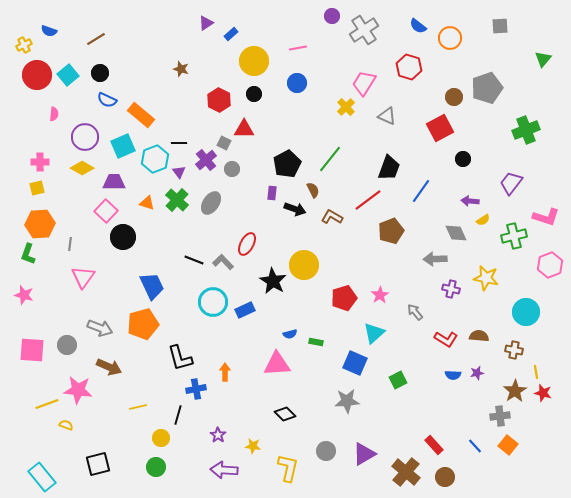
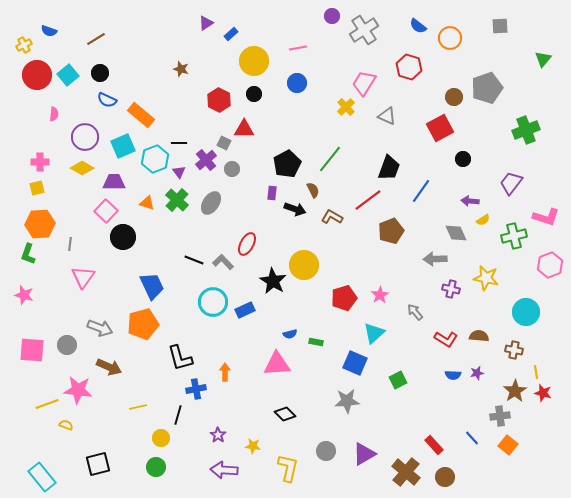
blue line at (475, 446): moved 3 px left, 8 px up
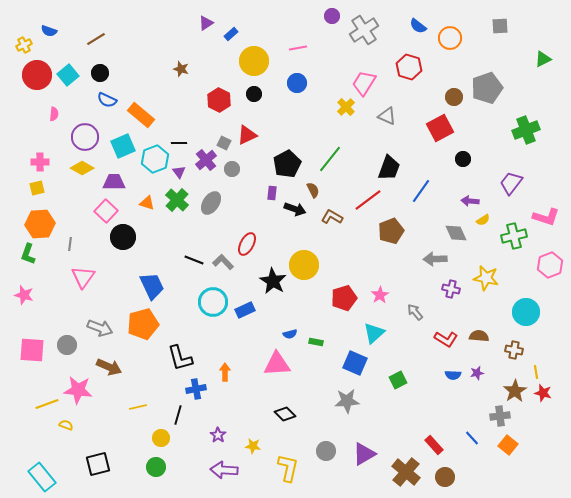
green triangle at (543, 59): rotated 24 degrees clockwise
red triangle at (244, 129): moved 3 px right, 6 px down; rotated 25 degrees counterclockwise
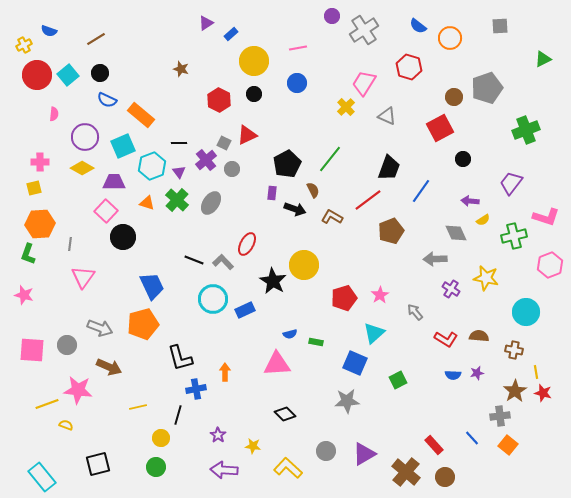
cyan hexagon at (155, 159): moved 3 px left, 7 px down
yellow square at (37, 188): moved 3 px left
purple cross at (451, 289): rotated 18 degrees clockwise
cyan circle at (213, 302): moved 3 px up
yellow L-shape at (288, 468): rotated 60 degrees counterclockwise
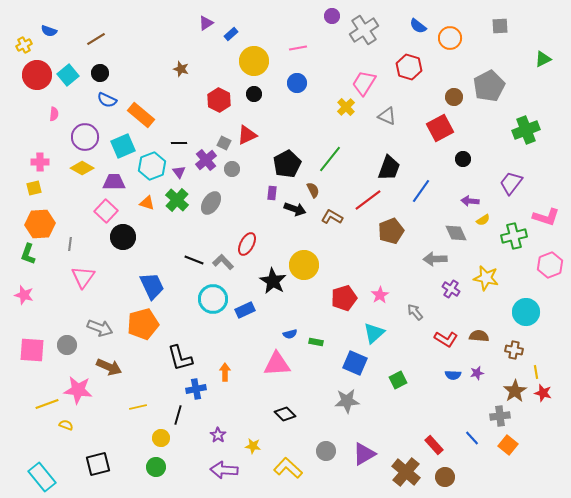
gray pentagon at (487, 88): moved 2 px right, 2 px up; rotated 8 degrees counterclockwise
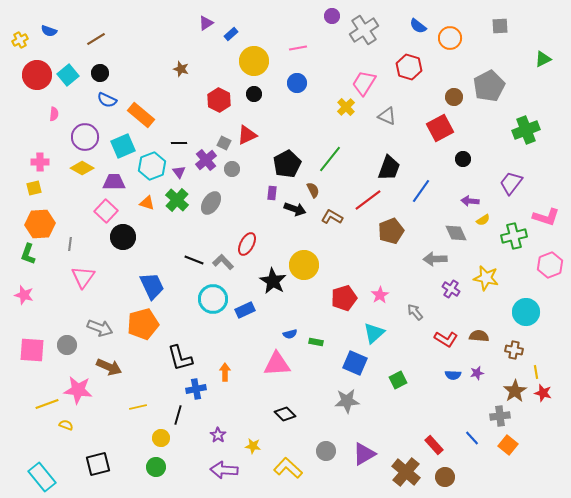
yellow cross at (24, 45): moved 4 px left, 5 px up
